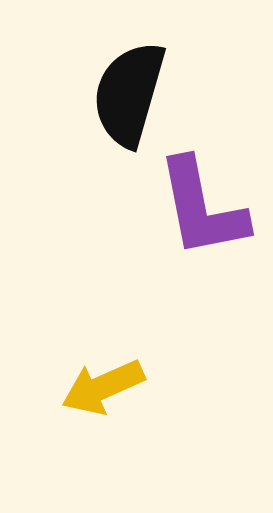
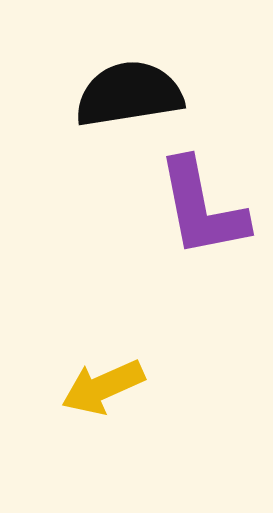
black semicircle: rotated 65 degrees clockwise
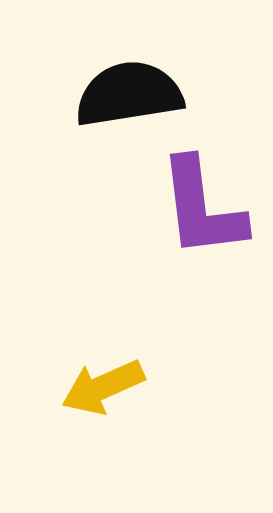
purple L-shape: rotated 4 degrees clockwise
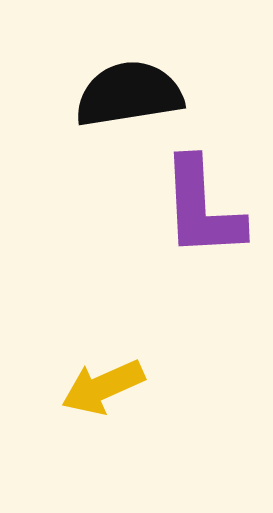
purple L-shape: rotated 4 degrees clockwise
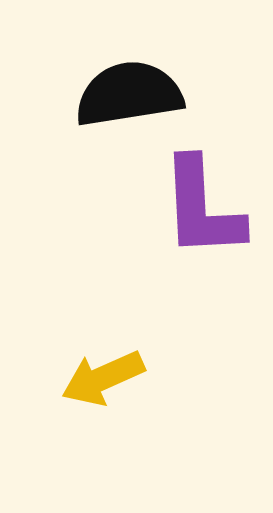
yellow arrow: moved 9 px up
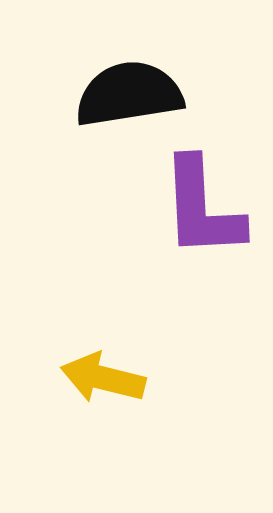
yellow arrow: rotated 38 degrees clockwise
